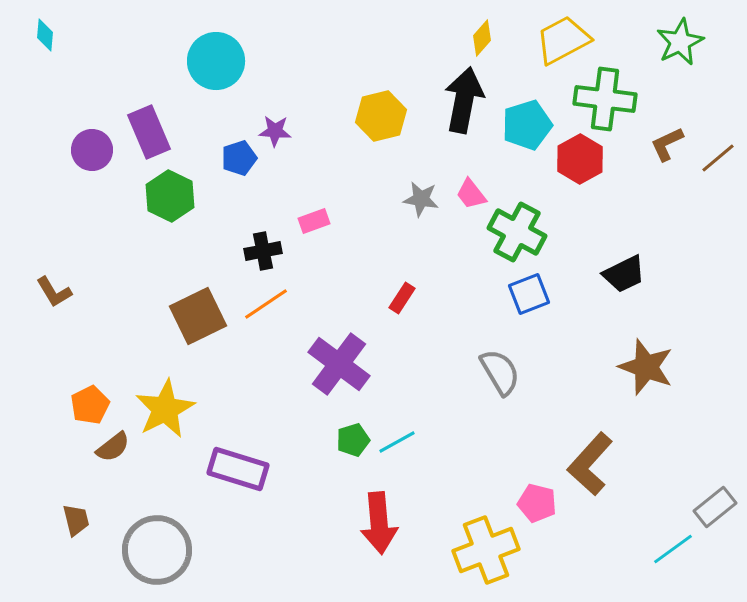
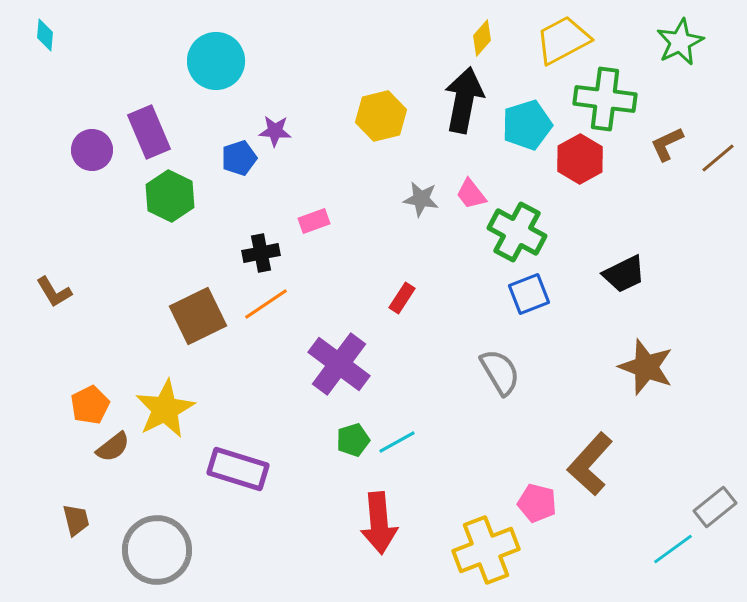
black cross at (263, 251): moved 2 px left, 2 px down
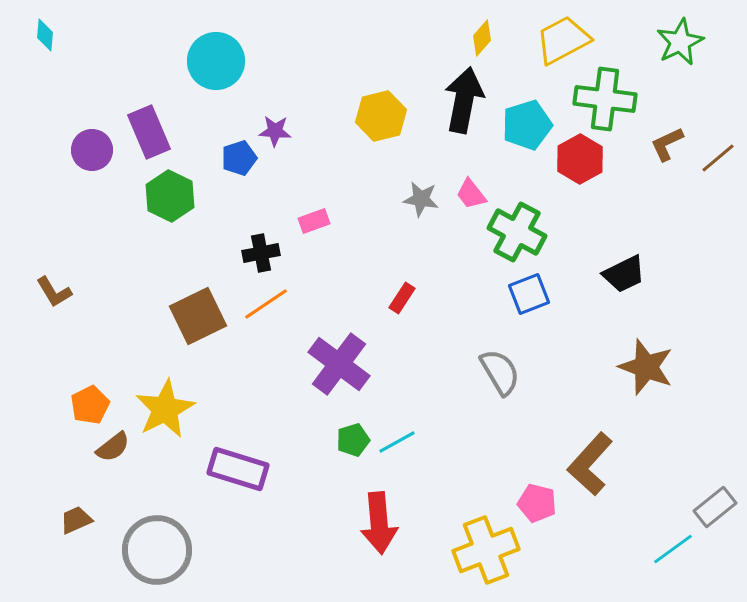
brown trapezoid at (76, 520): rotated 100 degrees counterclockwise
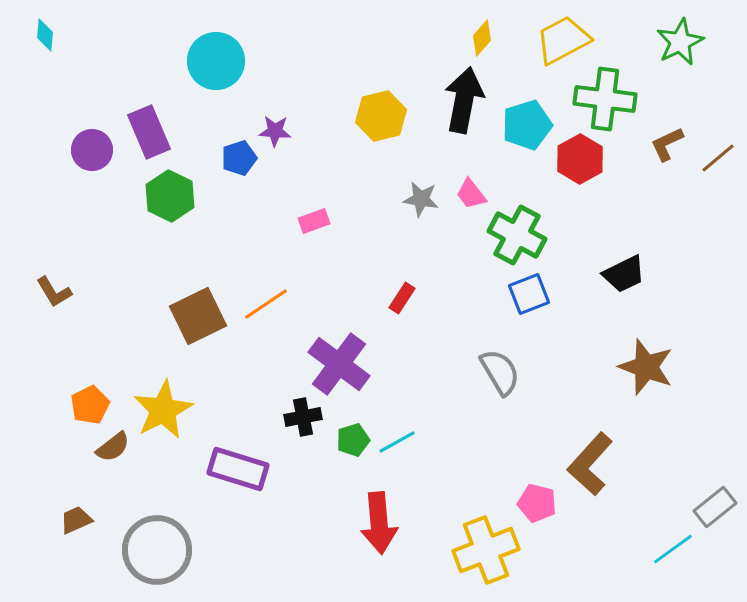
green cross at (517, 232): moved 3 px down
black cross at (261, 253): moved 42 px right, 164 px down
yellow star at (165, 409): moved 2 px left, 1 px down
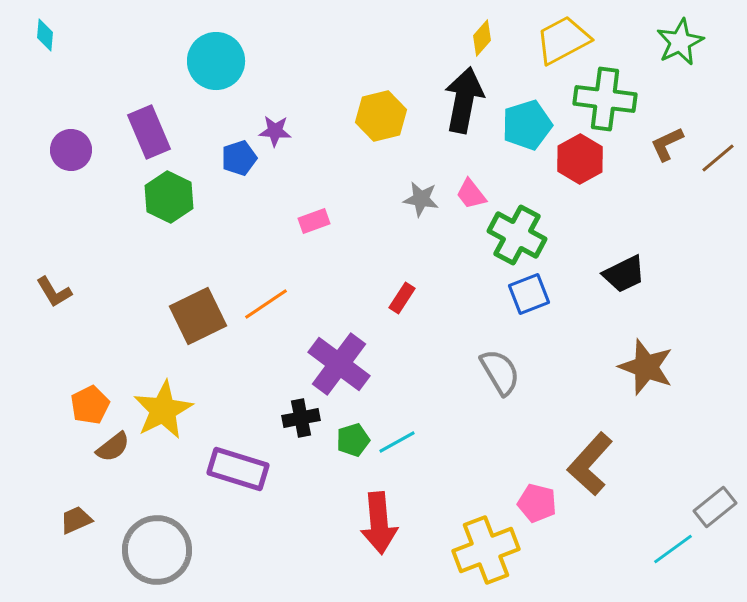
purple circle at (92, 150): moved 21 px left
green hexagon at (170, 196): moved 1 px left, 1 px down
black cross at (303, 417): moved 2 px left, 1 px down
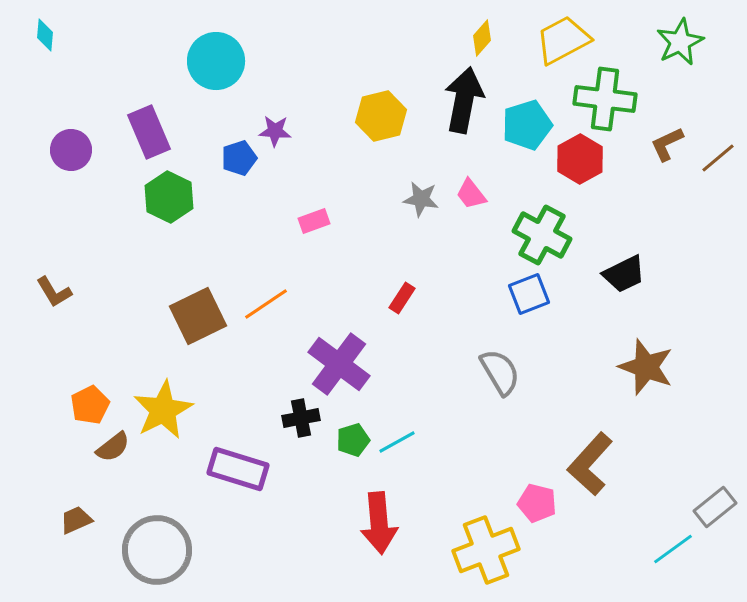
green cross at (517, 235): moved 25 px right
